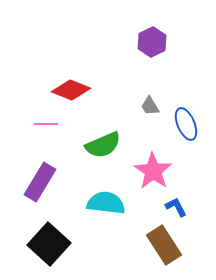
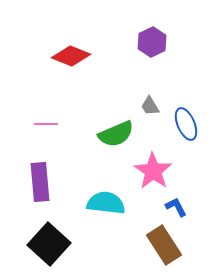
red diamond: moved 34 px up
green semicircle: moved 13 px right, 11 px up
purple rectangle: rotated 36 degrees counterclockwise
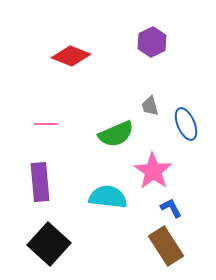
gray trapezoid: rotated 15 degrees clockwise
cyan semicircle: moved 2 px right, 6 px up
blue L-shape: moved 5 px left, 1 px down
brown rectangle: moved 2 px right, 1 px down
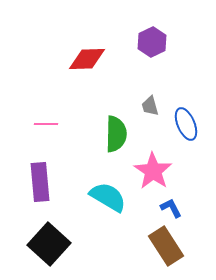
red diamond: moved 16 px right, 3 px down; rotated 24 degrees counterclockwise
green semicircle: rotated 66 degrees counterclockwise
cyan semicircle: rotated 24 degrees clockwise
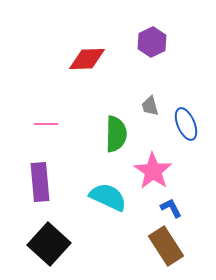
cyan semicircle: rotated 6 degrees counterclockwise
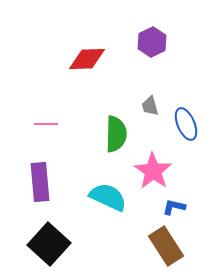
blue L-shape: moved 3 px right, 1 px up; rotated 50 degrees counterclockwise
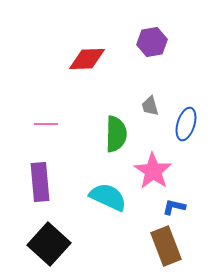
purple hexagon: rotated 16 degrees clockwise
blue ellipse: rotated 40 degrees clockwise
brown rectangle: rotated 12 degrees clockwise
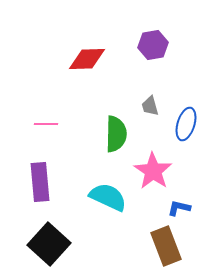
purple hexagon: moved 1 px right, 3 px down
blue L-shape: moved 5 px right, 1 px down
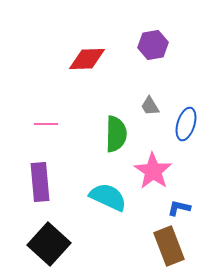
gray trapezoid: rotated 15 degrees counterclockwise
brown rectangle: moved 3 px right
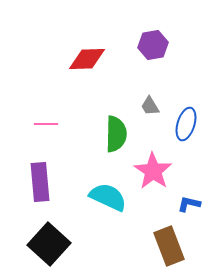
blue L-shape: moved 10 px right, 4 px up
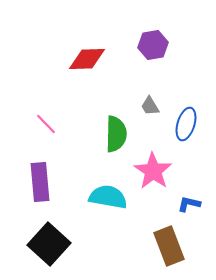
pink line: rotated 45 degrees clockwise
cyan semicircle: rotated 15 degrees counterclockwise
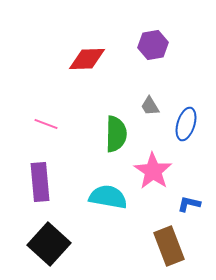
pink line: rotated 25 degrees counterclockwise
